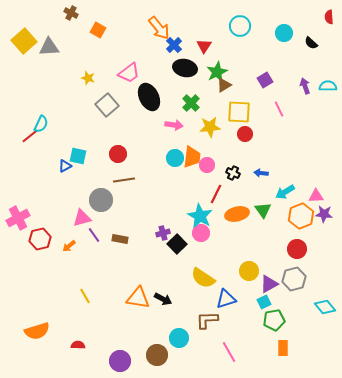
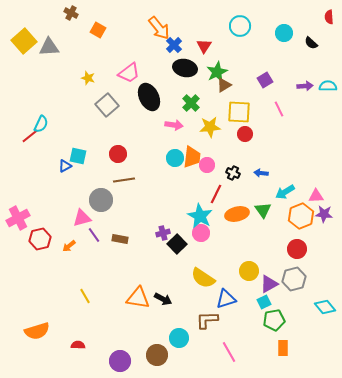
purple arrow at (305, 86): rotated 105 degrees clockwise
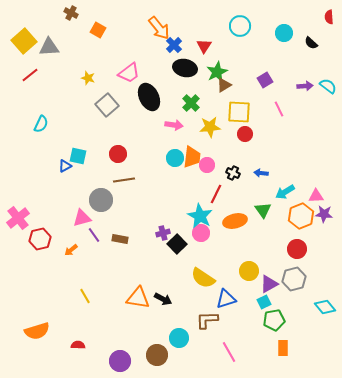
cyan semicircle at (328, 86): rotated 36 degrees clockwise
red line at (30, 136): moved 61 px up
orange ellipse at (237, 214): moved 2 px left, 7 px down
pink cross at (18, 218): rotated 10 degrees counterclockwise
orange arrow at (69, 246): moved 2 px right, 4 px down
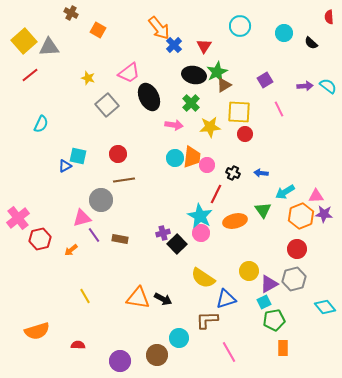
black ellipse at (185, 68): moved 9 px right, 7 px down
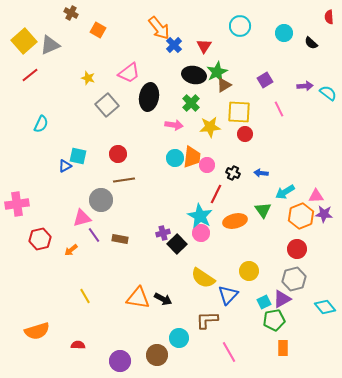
gray triangle at (49, 47): moved 1 px right, 2 px up; rotated 20 degrees counterclockwise
cyan semicircle at (328, 86): moved 7 px down
black ellipse at (149, 97): rotated 36 degrees clockwise
pink cross at (18, 218): moved 1 px left, 14 px up; rotated 30 degrees clockwise
purple triangle at (269, 284): moved 13 px right, 15 px down
blue triangle at (226, 299): moved 2 px right, 4 px up; rotated 30 degrees counterclockwise
